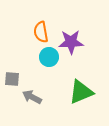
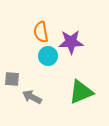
cyan circle: moved 1 px left, 1 px up
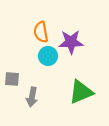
gray arrow: rotated 108 degrees counterclockwise
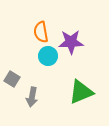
gray square: rotated 28 degrees clockwise
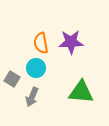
orange semicircle: moved 11 px down
cyan circle: moved 12 px left, 12 px down
green triangle: rotated 28 degrees clockwise
gray arrow: rotated 12 degrees clockwise
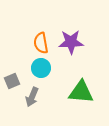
cyan circle: moved 5 px right
gray square: moved 2 px down; rotated 35 degrees clockwise
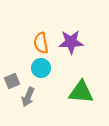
gray arrow: moved 4 px left
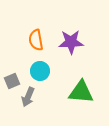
orange semicircle: moved 5 px left, 3 px up
cyan circle: moved 1 px left, 3 px down
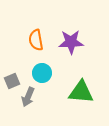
cyan circle: moved 2 px right, 2 px down
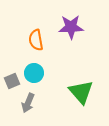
purple star: moved 15 px up
cyan circle: moved 8 px left
green triangle: rotated 44 degrees clockwise
gray arrow: moved 6 px down
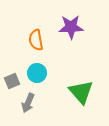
cyan circle: moved 3 px right
